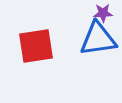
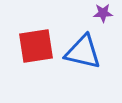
blue triangle: moved 15 px left, 13 px down; rotated 21 degrees clockwise
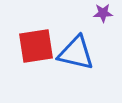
blue triangle: moved 7 px left, 1 px down
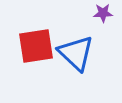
blue triangle: rotated 30 degrees clockwise
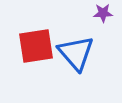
blue triangle: rotated 6 degrees clockwise
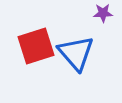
red square: rotated 9 degrees counterclockwise
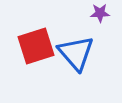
purple star: moved 3 px left
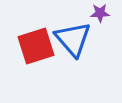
blue triangle: moved 3 px left, 14 px up
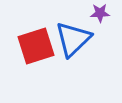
blue triangle: rotated 27 degrees clockwise
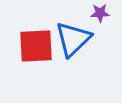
red square: rotated 15 degrees clockwise
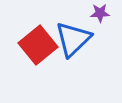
red square: moved 2 px right, 1 px up; rotated 36 degrees counterclockwise
